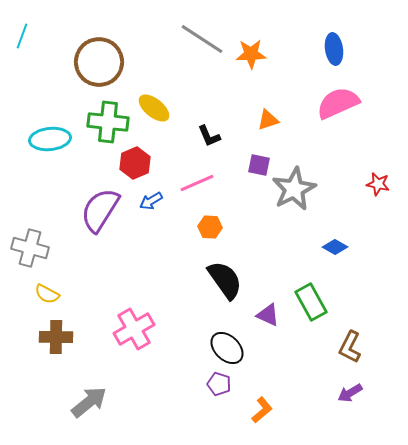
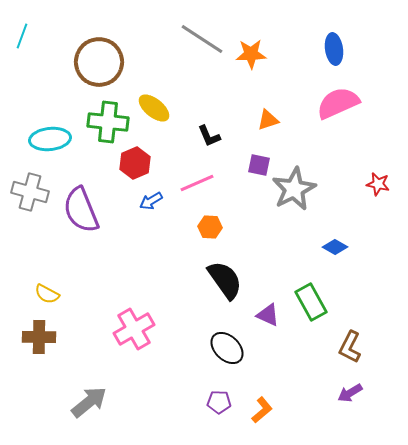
purple semicircle: moved 19 px left; rotated 54 degrees counterclockwise
gray cross: moved 56 px up
brown cross: moved 17 px left
purple pentagon: moved 18 px down; rotated 15 degrees counterclockwise
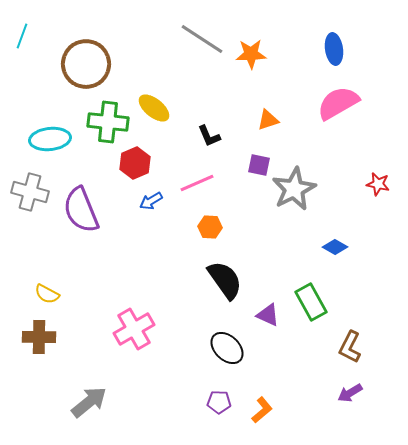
brown circle: moved 13 px left, 2 px down
pink semicircle: rotated 6 degrees counterclockwise
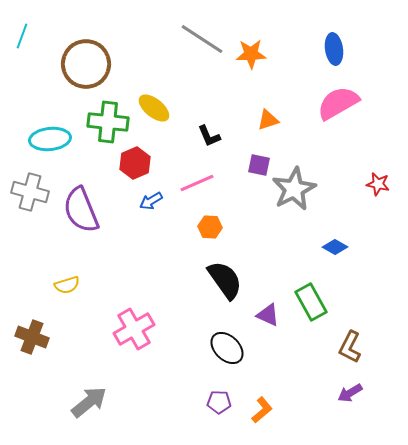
yellow semicircle: moved 20 px right, 9 px up; rotated 45 degrees counterclockwise
brown cross: moved 7 px left; rotated 20 degrees clockwise
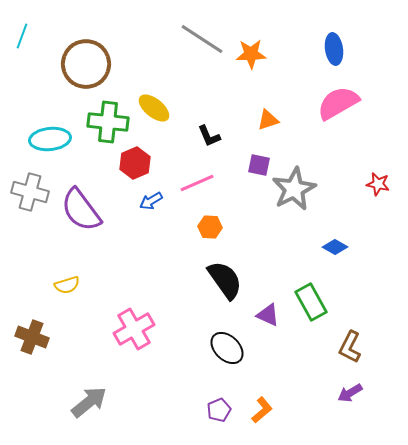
purple semicircle: rotated 15 degrees counterclockwise
purple pentagon: moved 8 px down; rotated 25 degrees counterclockwise
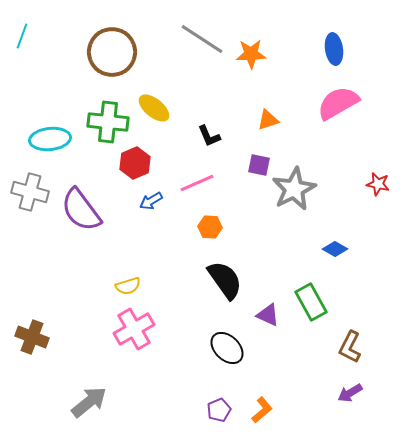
brown circle: moved 26 px right, 12 px up
blue diamond: moved 2 px down
yellow semicircle: moved 61 px right, 1 px down
